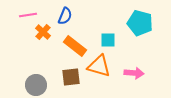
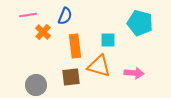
orange rectangle: rotated 45 degrees clockwise
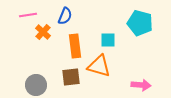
pink arrow: moved 7 px right, 12 px down
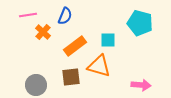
orange rectangle: rotated 60 degrees clockwise
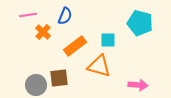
brown square: moved 12 px left, 1 px down
pink arrow: moved 3 px left
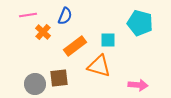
gray circle: moved 1 px left, 1 px up
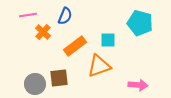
orange triangle: rotated 35 degrees counterclockwise
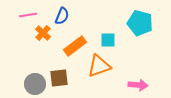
blue semicircle: moved 3 px left
orange cross: moved 1 px down
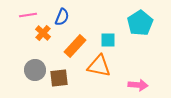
blue semicircle: moved 1 px down
cyan pentagon: rotated 25 degrees clockwise
orange rectangle: rotated 10 degrees counterclockwise
orange triangle: rotated 30 degrees clockwise
gray circle: moved 14 px up
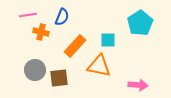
orange cross: moved 2 px left, 1 px up; rotated 28 degrees counterclockwise
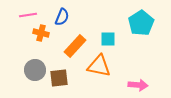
cyan pentagon: moved 1 px right
orange cross: moved 1 px down
cyan square: moved 1 px up
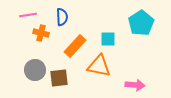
blue semicircle: rotated 24 degrees counterclockwise
pink arrow: moved 3 px left
